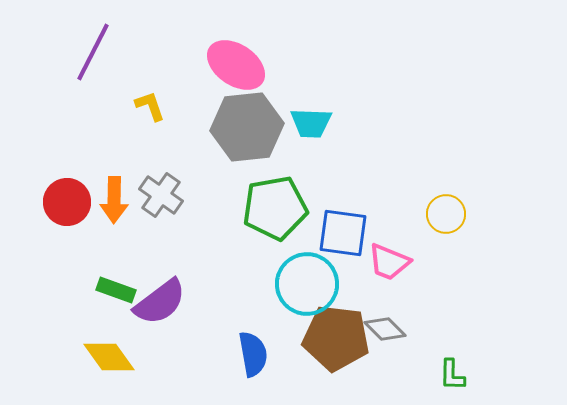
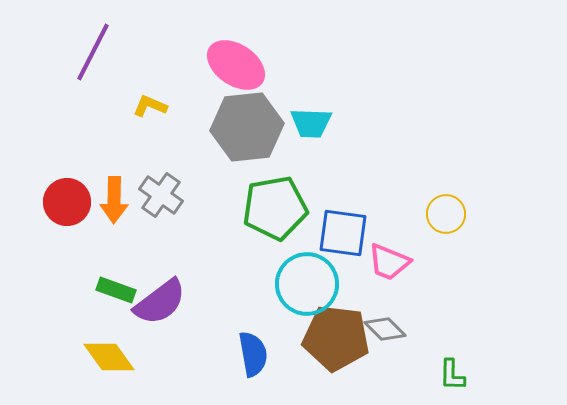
yellow L-shape: rotated 48 degrees counterclockwise
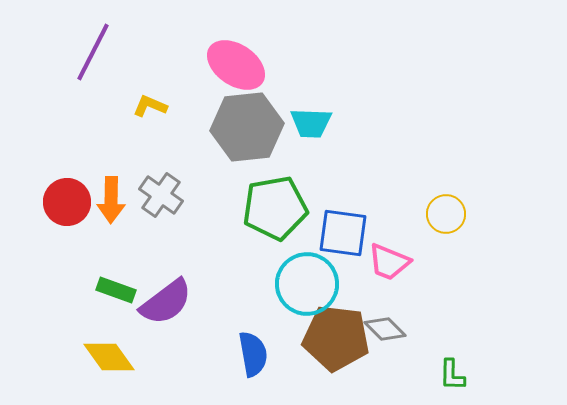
orange arrow: moved 3 px left
purple semicircle: moved 6 px right
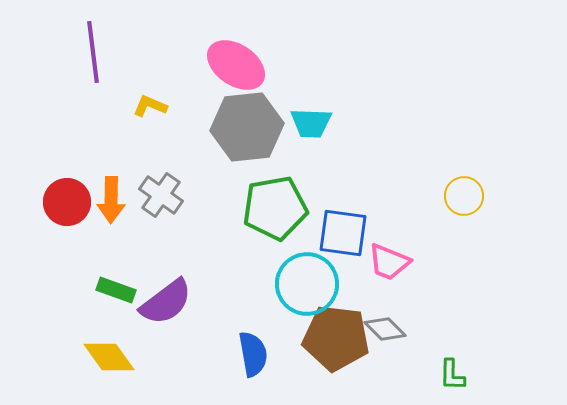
purple line: rotated 34 degrees counterclockwise
yellow circle: moved 18 px right, 18 px up
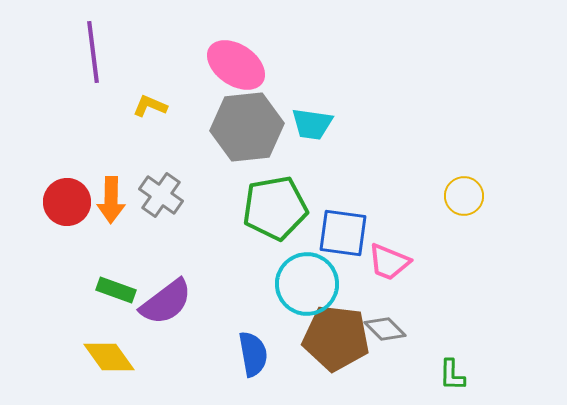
cyan trapezoid: moved 1 px right, 1 px down; rotated 6 degrees clockwise
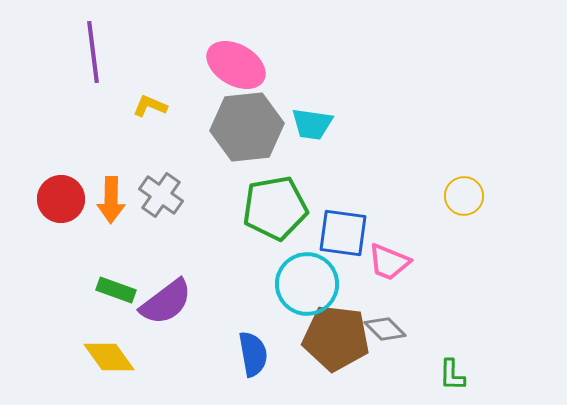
pink ellipse: rotated 4 degrees counterclockwise
red circle: moved 6 px left, 3 px up
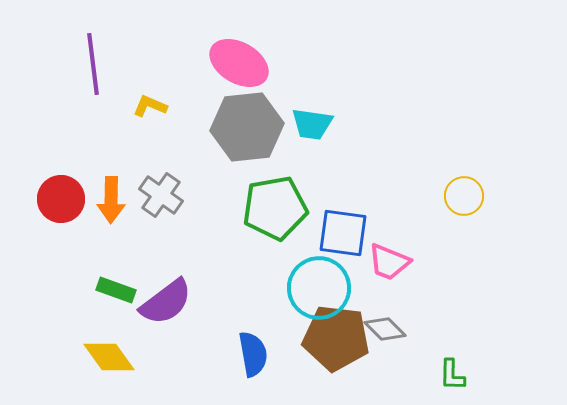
purple line: moved 12 px down
pink ellipse: moved 3 px right, 2 px up
cyan circle: moved 12 px right, 4 px down
